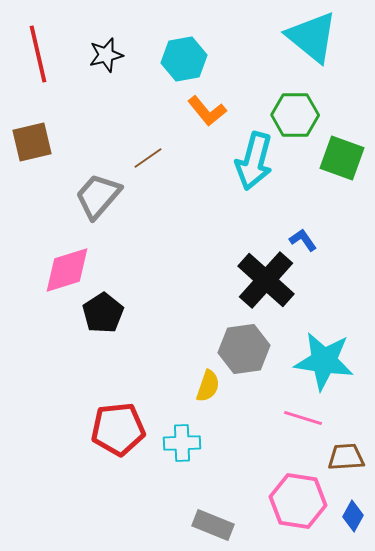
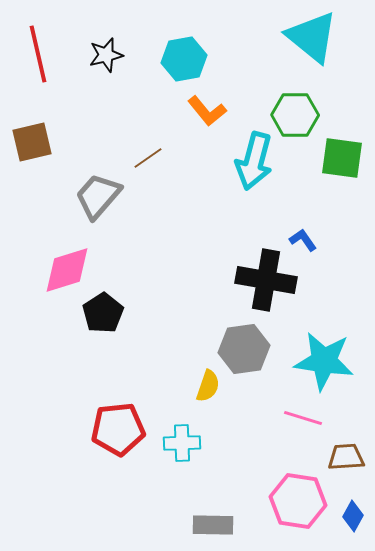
green square: rotated 12 degrees counterclockwise
black cross: rotated 32 degrees counterclockwise
gray rectangle: rotated 21 degrees counterclockwise
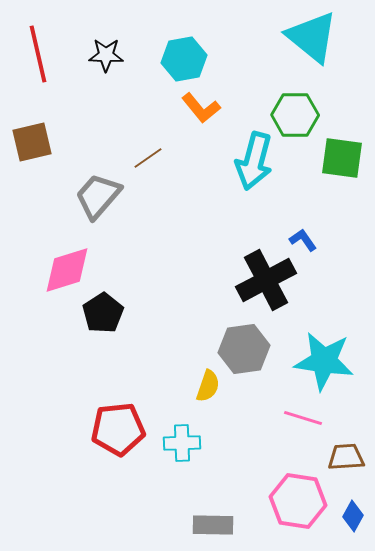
black star: rotated 16 degrees clockwise
orange L-shape: moved 6 px left, 3 px up
black cross: rotated 38 degrees counterclockwise
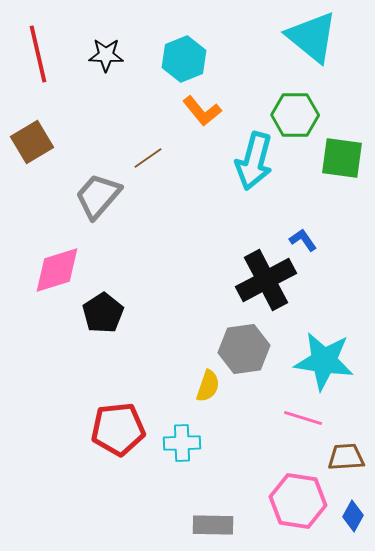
cyan hexagon: rotated 12 degrees counterclockwise
orange L-shape: moved 1 px right, 3 px down
brown square: rotated 18 degrees counterclockwise
pink diamond: moved 10 px left
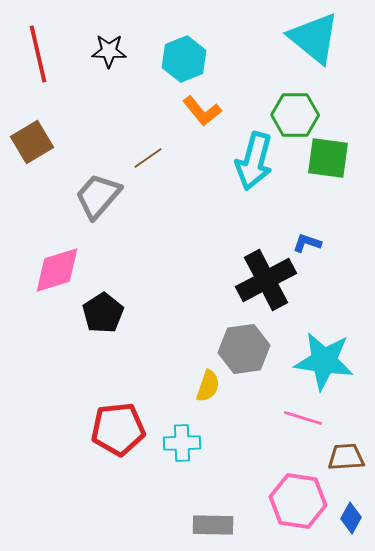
cyan triangle: moved 2 px right, 1 px down
black star: moved 3 px right, 4 px up
green square: moved 14 px left
blue L-shape: moved 4 px right, 3 px down; rotated 36 degrees counterclockwise
blue diamond: moved 2 px left, 2 px down
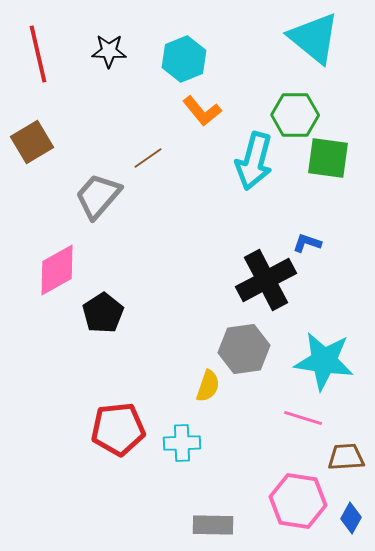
pink diamond: rotated 12 degrees counterclockwise
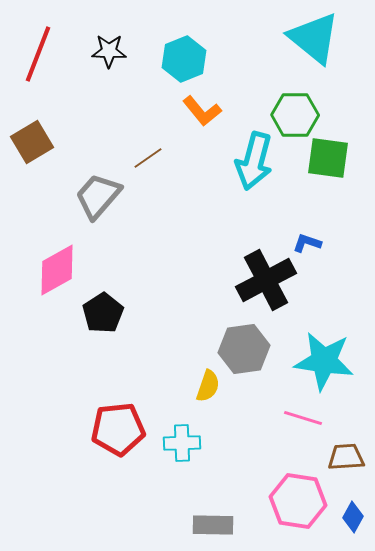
red line: rotated 34 degrees clockwise
blue diamond: moved 2 px right, 1 px up
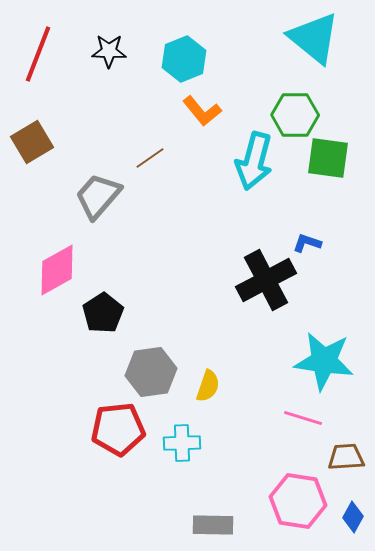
brown line: moved 2 px right
gray hexagon: moved 93 px left, 23 px down
